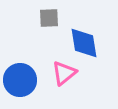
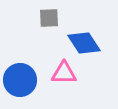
blue diamond: rotated 24 degrees counterclockwise
pink triangle: rotated 40 degrees clockwise
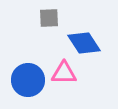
blue circle: moved 8 px right
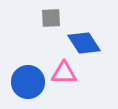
gray square: moved 2 px right
blue circle: moved 2 px down
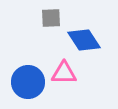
blue diamond: moved 3 px up
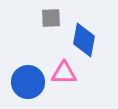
blue diamond: rotated 44 degrees clockwise
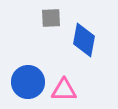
pink triangle: moved 17 px down
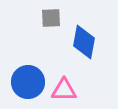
blue diamond: moved 2 px down
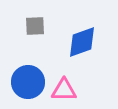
gray square: moved 16 px left, 8 px down
blue diamond: moved 2 px left; rotated 60 degrees clockwise
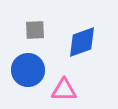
gray square: moved 4 px down
blue circle: moved 12 px up
